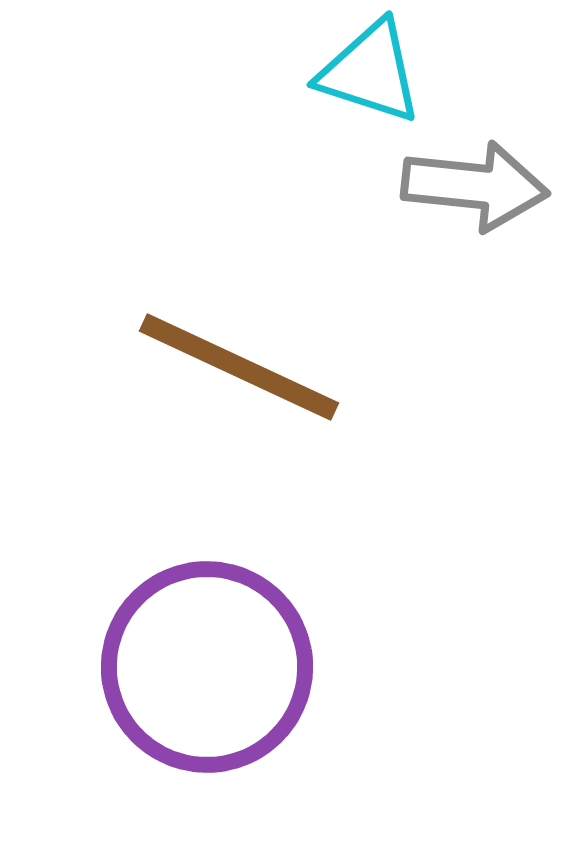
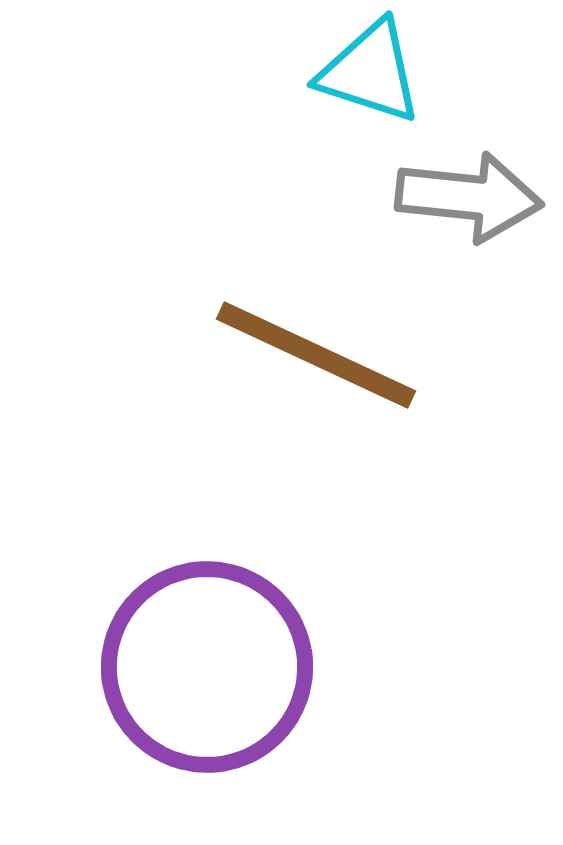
gray arrow: moved 6 px left, 11 px down
brown line: moved 77 px right, 12 px up
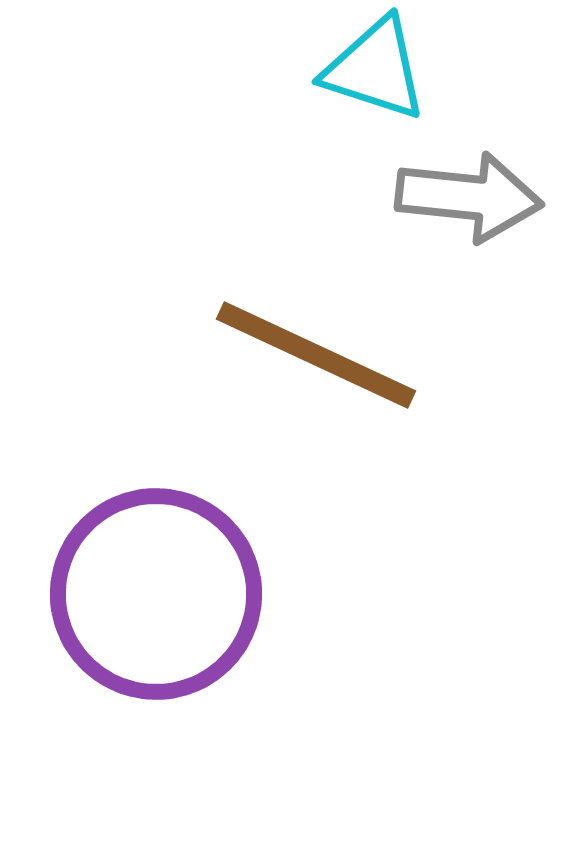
cyan triangle: moved 5 px right, 3 px up
purple circle: moved 51 px left, 73 px up
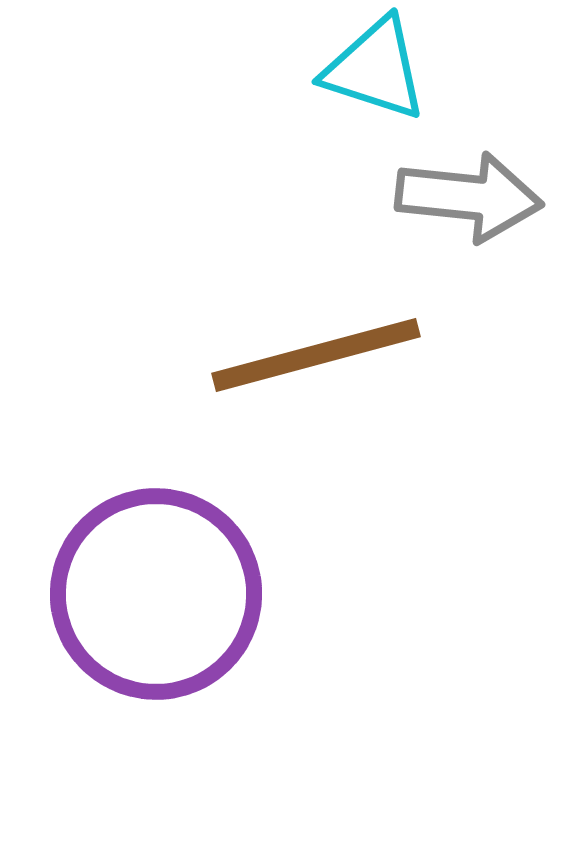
brown line: rotated 40 degrees counterclockwise
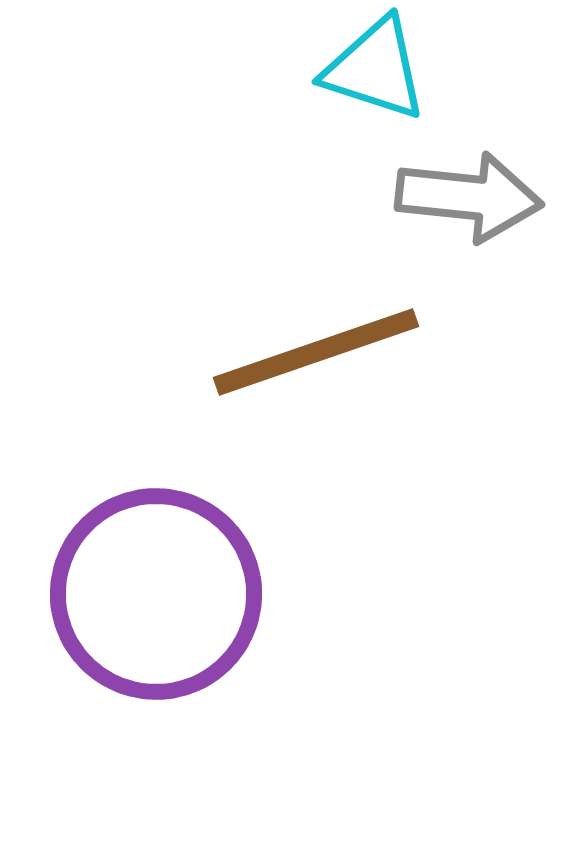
brown line: moved 3 px up; rotated 4 degrees counterclockwise
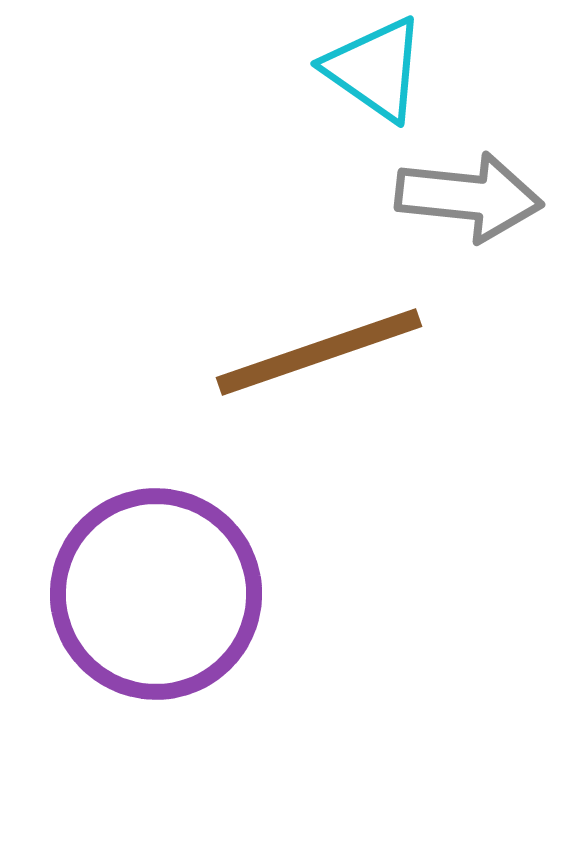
cyan triangle: rotated 17 degrees clockwise
brown line: moved 3 px right
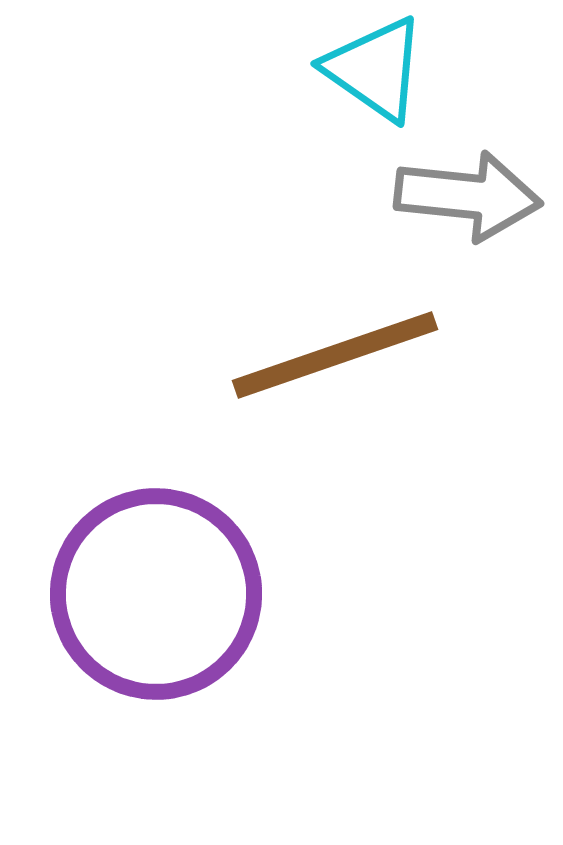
gray arrow: moved 1 px left, 1 px up
brown line: moved 16 px right, 3 px down
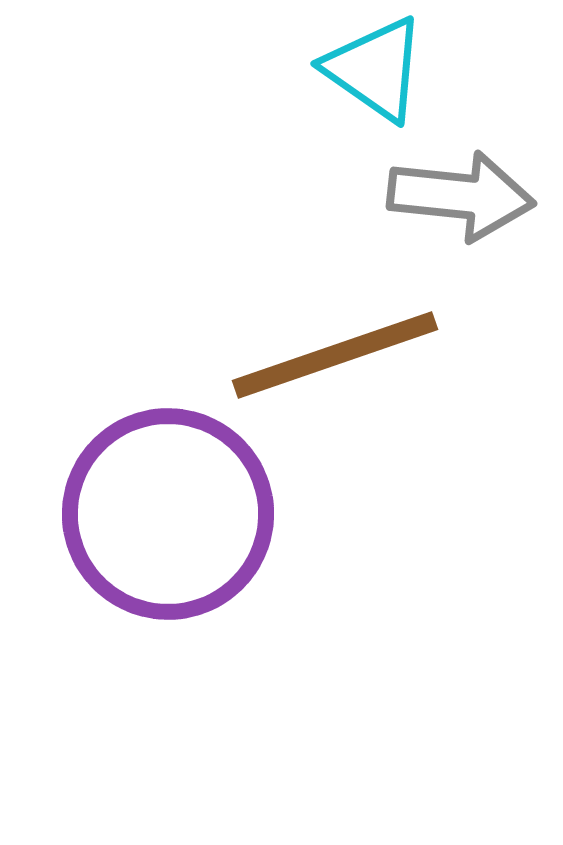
gray arrow: moved 7 px left
purple circle: moved 12 px right, 80 px up
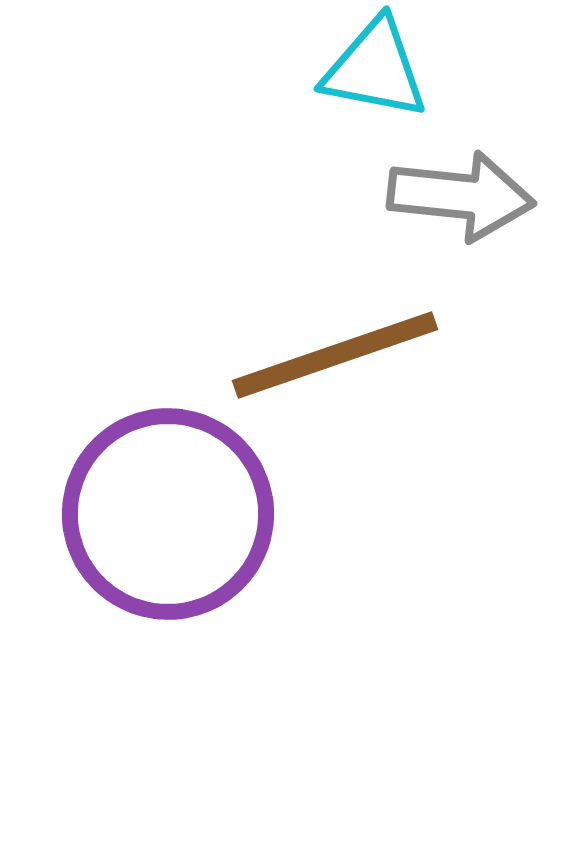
cyan triangle: rotated 24 degrees counterclockwise
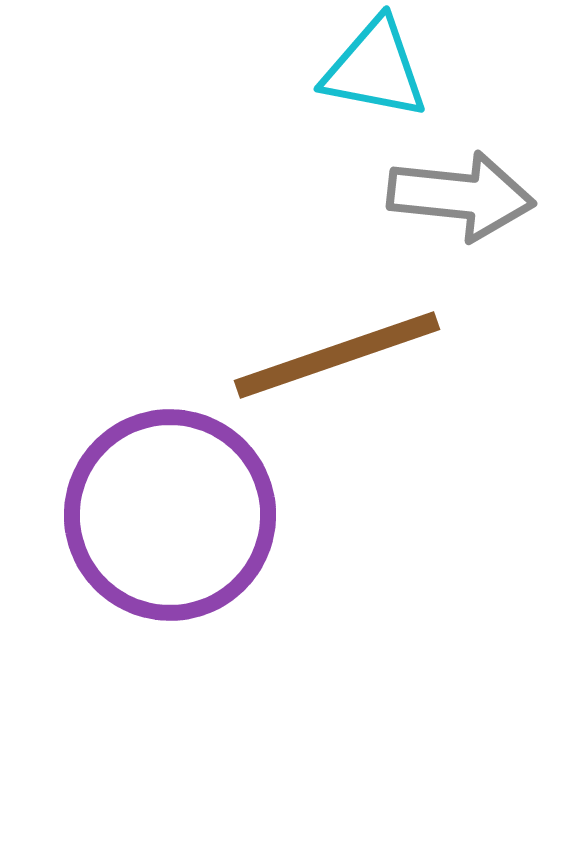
brown line: moved 2 px right
purple circle: moved 2 px right, 1 px down
